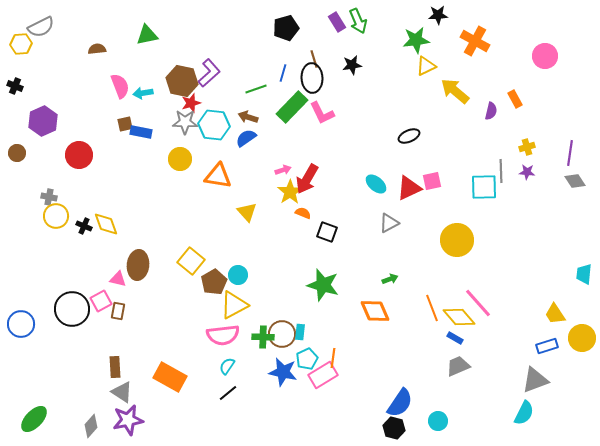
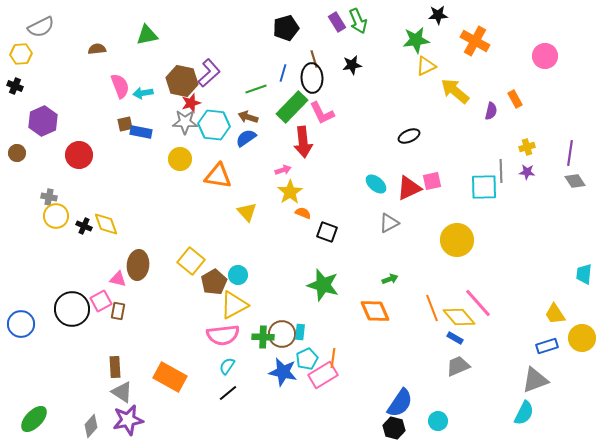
yellow hexagon at (21, 44): moved 10 px down
red arrow at (307, 179): moved 4 px left, 37 px up; rotated 36 degrees counterclockwise
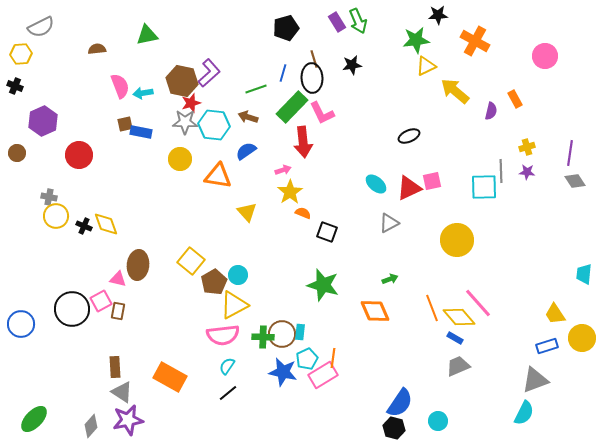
blue semicircle at (246, 138): moved 13 px down
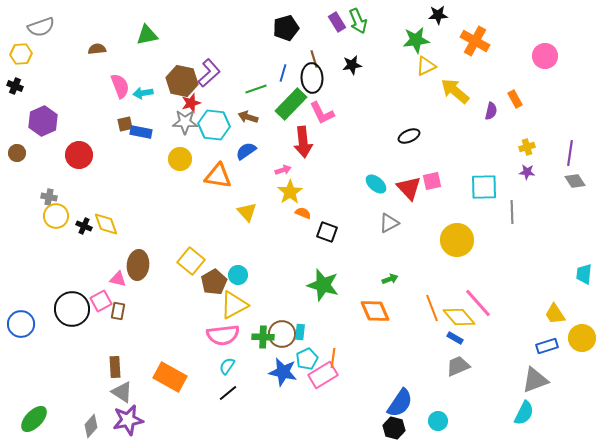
gray semicircle at (41, 27): rotated 8 degrees clockwise
green rectangle at (292, 107): moved 1 px left, 3 px up
gray line at (501, 171): moved 11 px right, 41 px down
red triangle at (409, 188): rotated 48 degrees counterclockwise
